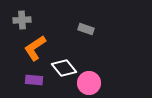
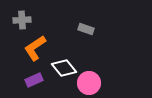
purple rectangle: rotated 30 degrees counterclockwise
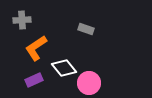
orange L-shape: moved 1 px right
